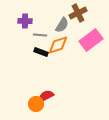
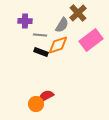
brown cross: rotated 18 degrees counterclockwise
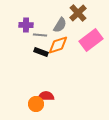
purple cross: moved 1 px right, 4 px down
gray semicircle: moved 2 px left
red semicircle: rotated 28 degrees clockwise
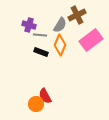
brown cross: moved 1 px left, 2 px down; rotated 18 degrees clockwise
purple cross: moved 3 px right; rotated 16 degrees clockwise
orange diamond: moved 2 px right; rotated 50 degrees counterclockwise
red semicircle: moved 1 px left; rotated 119 degrees counterclockwise
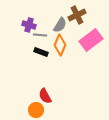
orange circle: moved 6 px down
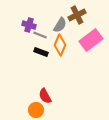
gray line: rotated 16 degrees clockwise
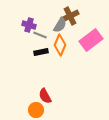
brown cross: moved 7 px left, 1 px down
black rectangle: rotated 32 degrees counterclockwise
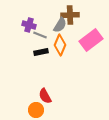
brown cross: moved 1 px up; rotated 24 degrees clockwise
